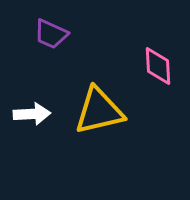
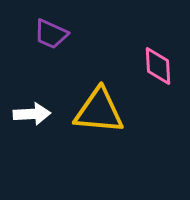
yellow triangle: rotated 18 degrees clockwise
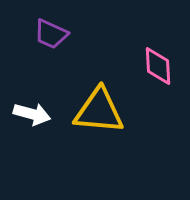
white arrow: rotated 18 degrees clockwise
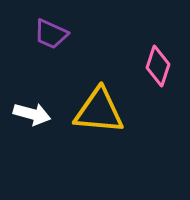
pink diamond: rotated 21 degrees clockwise
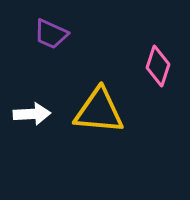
white arrow: rotated 18 degrees counterclockwise
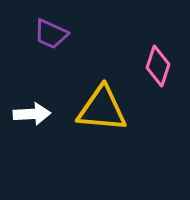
yellow triangle: moved 3 px right, 2 px up
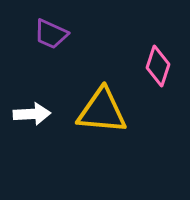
yellow triangle: moved 2 px down
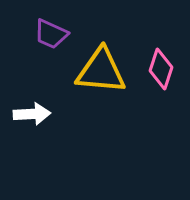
pink diamond: moved 3 px right, 3 px down
yellow triangle: moved 1 px left, 40 px up
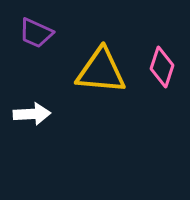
purple trapezoid: moved 15 px left, 1 px up
pink diamond: moved 1 px right, 2 px up
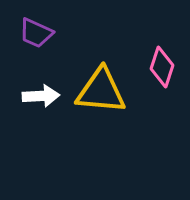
yellow triangle: moved 20 px down
white arrow: moved 9 px right, 18 px up
